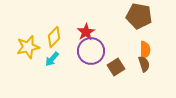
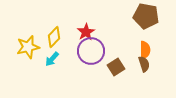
brown pentagon: moved 7 px right
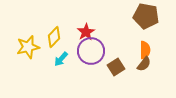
cyan arrow: moved 9 px right
brown semicircle: rotated 56 degrees clockwise
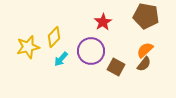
red star: moved 17 px right, 10 px up
orange semicircle: rotated 132 degrees counterclockwise
brown square: rotated 30 degrees counterclockwise
